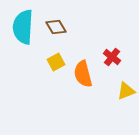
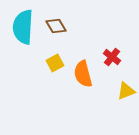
brown diamond: moved 1 px up
yellow square: moved 1 px left, 1 px down
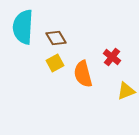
brown diamond: moved 12 px down
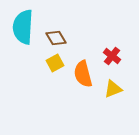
red cross: moved 1 px up
yellow triangle: moved 13 px left, 2 px up
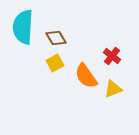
orange semicircle: moved 3 px right, 2 px down; rotated 20 degrees counterclockwise
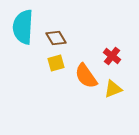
yellow square: moved 1 px right; rotated 12 degrees clockwise
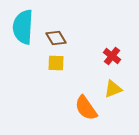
yellow square: rotated 18 degrees clockwise
orange semicircle: moved 32 px down
